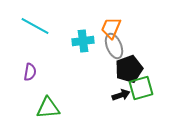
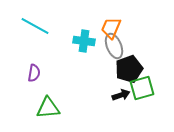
cyan cross: moved 1 px right; rotated 15 degrees clockwise
purple semicircle: moved 4 px right, 1 px down
green square: moved 1 px right
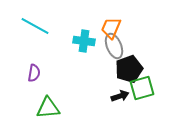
black arrow: moved 1 px left, 1 px down
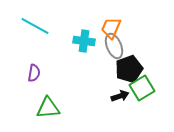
green square: rotated 15 degrees counterclockwise
